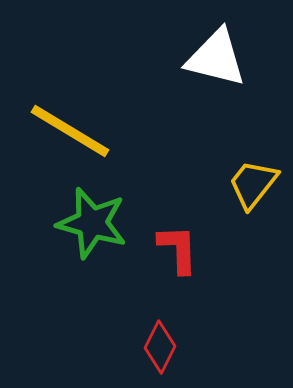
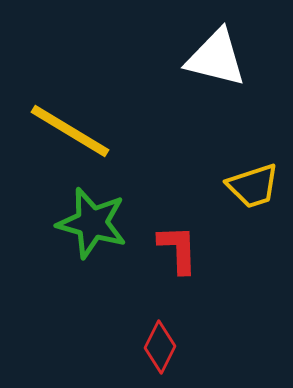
yellow trapezoid: moved 2 px down; rotated 146 degrees counterclockwise
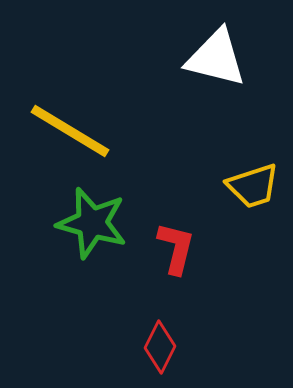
red L-shape: moved 2 px left, 1 px up; rotated 16 degrees clockwise
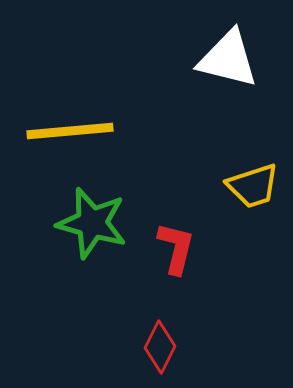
white triangle: moved 12 px right, 1 px down
yellow line: rotated 36 degrees counterclockwise
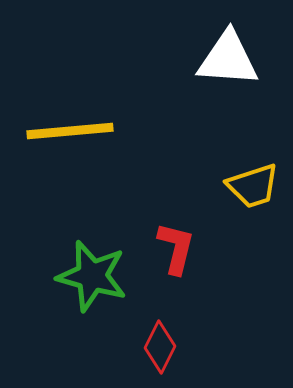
white triangle: rotated 10 degrees counterclockwise
green star: moved 53 px down
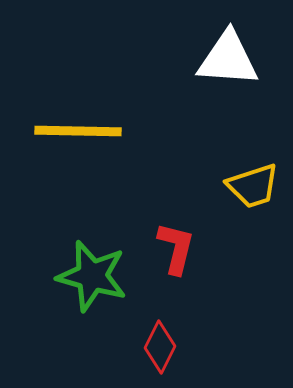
yellow line: moved 8 px right; rotated 6 degrees clockwise
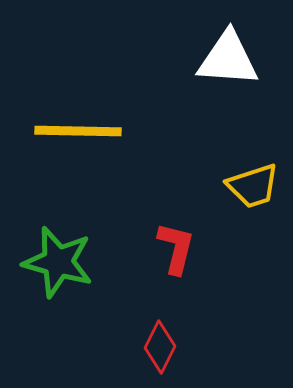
green star: moved 34 px left, 14 px up
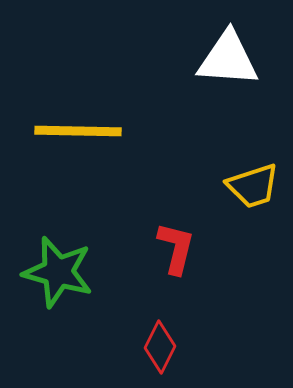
green star: moved 10 px down
